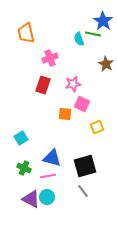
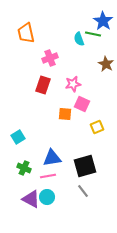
cyan square: moved 3 px left, 1 px up
blue triangle: rotated 24 degrees counterclockwise
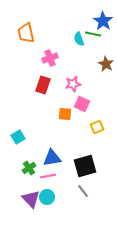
green cross: moved 5 px right; rotated 32 degrees clockwise
purple triangle: rotated 18 degrees clockwise
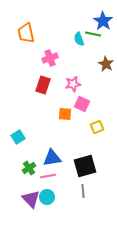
gray line: rotated 32 degrees clockwise
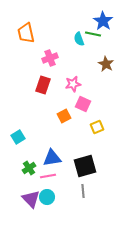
pink square: moved 1 px right
orange square: moved 1 px left, 2 px down; rotated 32 degrees counterclockwise
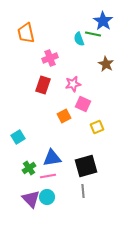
black square: moved 1 px right
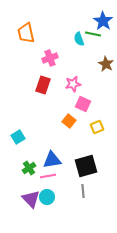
orange square: moved 5 px right, 5 px down; rotated 24 degrees counterclockwise
blue triangle: moved 2 px down
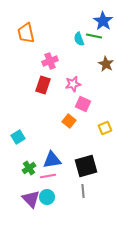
green line: moved 1 px right, 2 px down
pink cross: moved 3 px down
yellow square: moved 8 px right, 1 px down
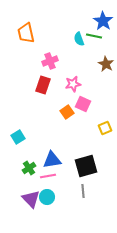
orange square: moved 2 px left, 9 px up; rotated 16 degrees clockwise
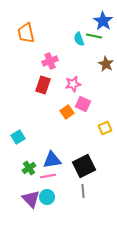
black square: moved 2 px left; rotated 10 degrees counterclockwise
